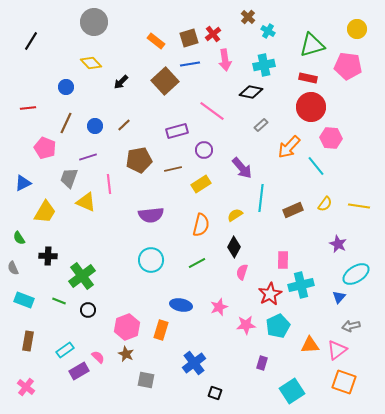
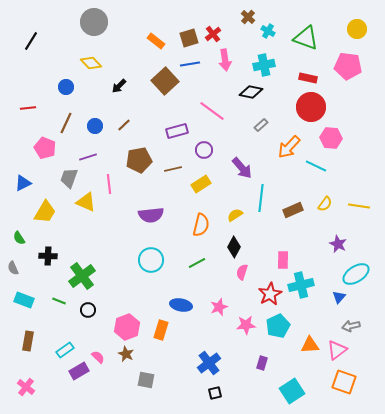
green triangle at (312, 45): moved 6 px left, 7 px up; rotated 36 degrees clockwise
black arrow at (121, 82): moved 2 px left, 4 px down
cyan line at (316, 166): rotated 25 degrees counterclockwise
blue cross at (194, 363): moved 15 px right
black square at (215, 393): rotated 32 degrees counterclockwise
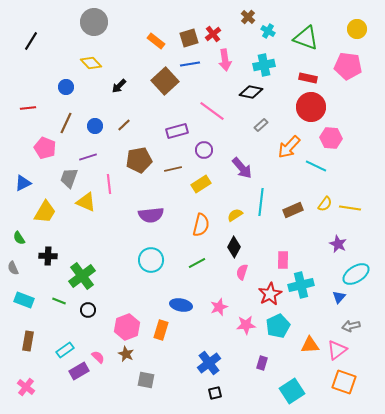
cyan line at (261, 198): moved 4 px down
yellow line at (359, 206): moved 9 px left, 2 px down
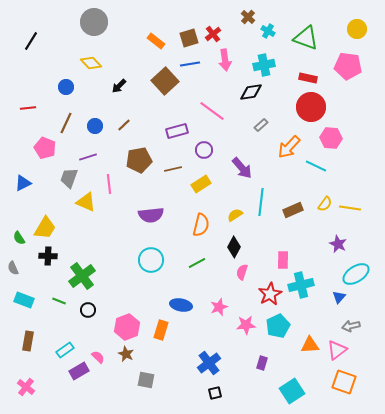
black diamond at (251, 92): rotated 20 degrees counterclockwise
yellow trapezoid at (45, 212): moved 16 px down
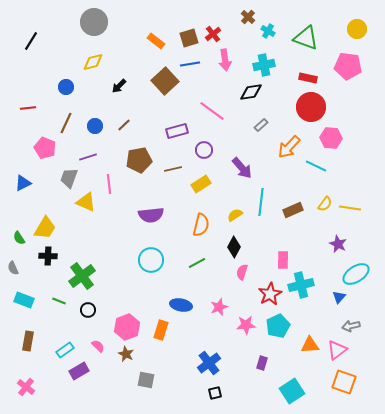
yellow diamond at (91, 63): moved 2 px right, 1 px up; rotated 60 degrees counterclockwise
pink semicircle at (98, 357): moved 11 px up
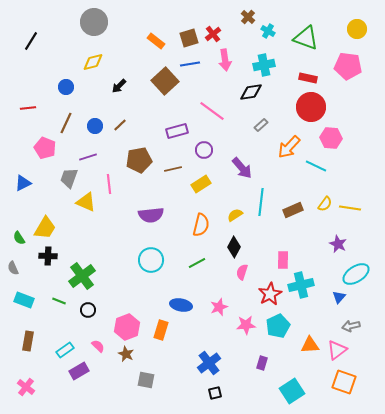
brown line at (124, 125): moved 4 px left
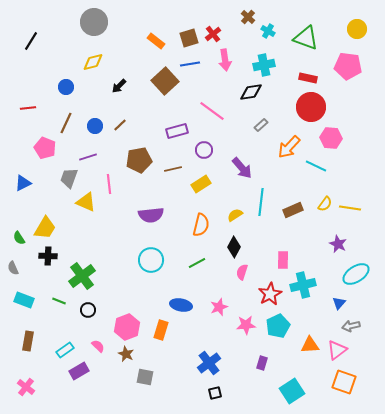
cyan cross at (301, 285): moved 2 px right
blue triangle at (339, 297): moved 6 px down
gray square at (146, 380): moved 1 px left, 3 px up
